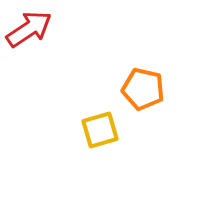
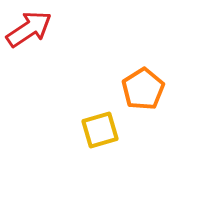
orange pentagon: rotated 27 degrees clockwise
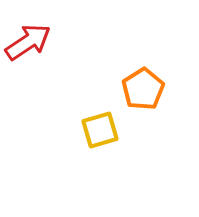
red arrow: moved 1 px left, 13 px down
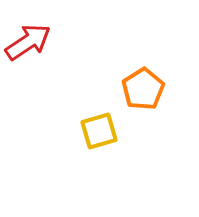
yellow square: moved 1 px left, 1 px down
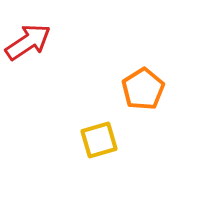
yellow square: moved 9 px down
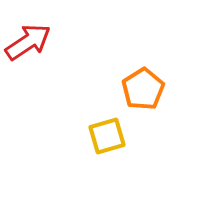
yellow square: moved 8 px right, 4 px up
